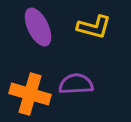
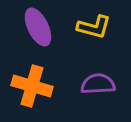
purple semicircle: moved 22 px right
orange cross: moved 2 px right, 8 px up
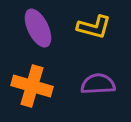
purple ellipse: moved 1 px down
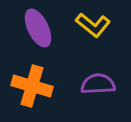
yellow L-shape: moved 1 px left, 2 px up; rotated 24 degrees clockwise
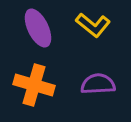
orange cross: moved 2 px right, 1 px up
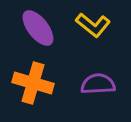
purple ellipse: rotated 12 degrees counterclockwise
orange cross: moved 1 px left, 2 px up
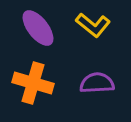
purple semicircle: moved 1 px left, 1 px up
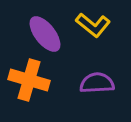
purple ellipse: moved 7 px right, 6 px down
orange cross: moved 4 px left, 3 px up
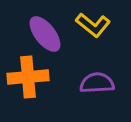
orange cross: moved 1 px left, 3 px up; rotated 21 degrees counterclockwise
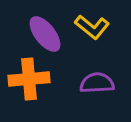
yellow L-shape: moved 1 px left, 2 px down
orange cross: moved 1 px right, 2 px down
